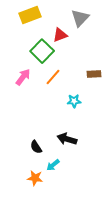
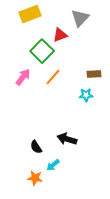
yellow rectangle: moved 1 px up
cyan star: moved 12 px right, 6 px up
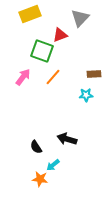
green square: rotated 25 degrees counterclockwise
orange star: moved 5 px right, 1 px down
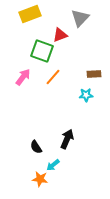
black arrow: rotated 96 degrees clockwise
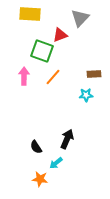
yellow rectangle: rotated 25 degrees clockwise
pink arrow: moved 1 px right, 1 px up; rotated 36 degrees counterclockwise
cyan arrow: moved 3 px right, 2 px up
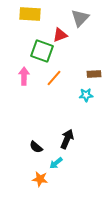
orange line: moved 1 px right, 1 px down
black semicircle: rotated 16 degrees counterclockwise
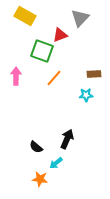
yellow rectangle: moved 5 px left, 2 px down; rotated 25 degrees clockwise
pink arrow: moved 8 px left
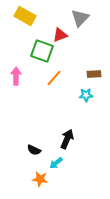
black semicircle: moved 2 px left, 3 px down; rotated 16 degrees counterclockwise
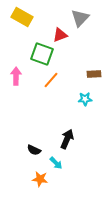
yellow rectangle: moved 3 px left, 1 px down
green square: moved 3 px down
orange line: moved 3 px left, 2 px down
cyan star: moved 1 px left, 4 px down
cyan arrow: rotated 96 degrees counterclockwise
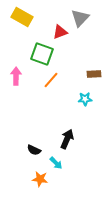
red triangle: moved 3 px up
